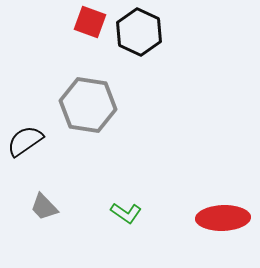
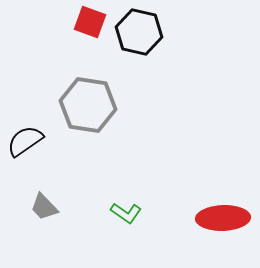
black hexagon: rotated 12 degrees counterclockwise
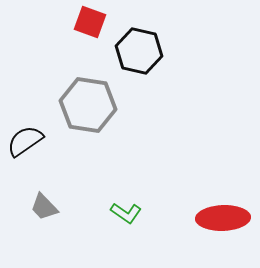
black hexagon: moved 19 px down
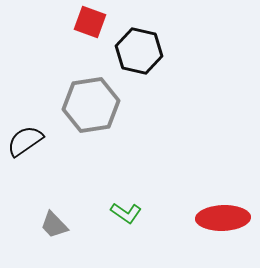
gray hexagon: moved 3 px right; rotated 18 degrees counterclockwise
gray trapezoid: moved 10 px right, 18 px down
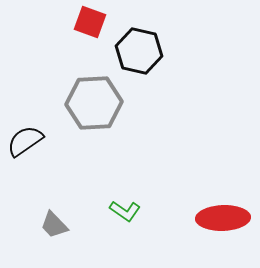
gray hexagon: moved 3 px right, 2 px up; rotated 6 degrees clockwise
green L-shape: moved 1 px left, 2 px up
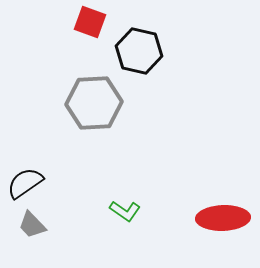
black semicircle: moved 42 px down
gray trapezoid: moved 22 px left
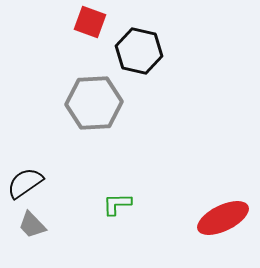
green L-shape: moved 8 px left, 7 px up; rotated 144 degrees clockwise
red ellipse: rotated 24 degrees counterclockwise
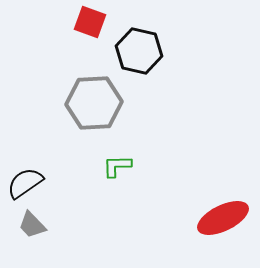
green L-shape: moved 38 px up
